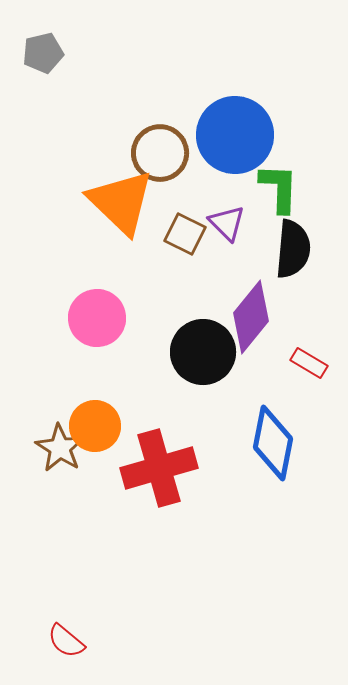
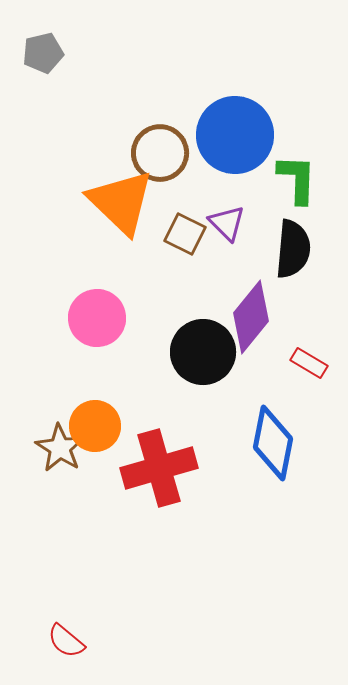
green L-shape: moved 18 px right, 9 px up
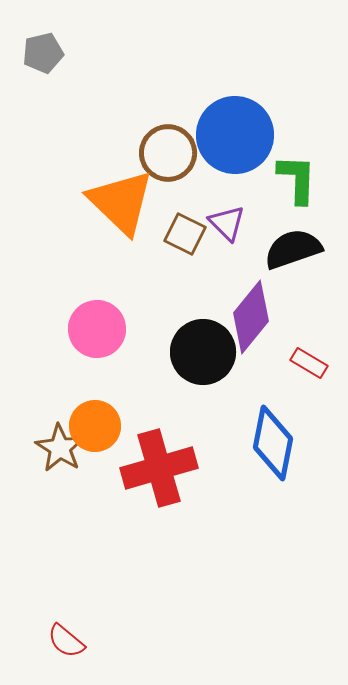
brown circle: moved 8 px right
black semicircle: rotated 114 degrees counterclockwise
pink circle: moved 11 px down
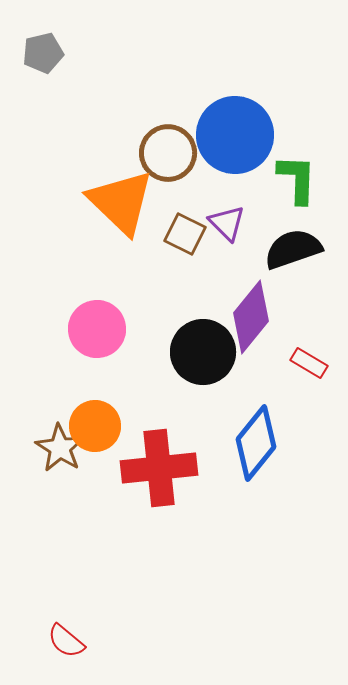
blue diamond: moved 17 px left; rotated 28 degrees clockwise
red cross: rotated 10 degrees clockwise
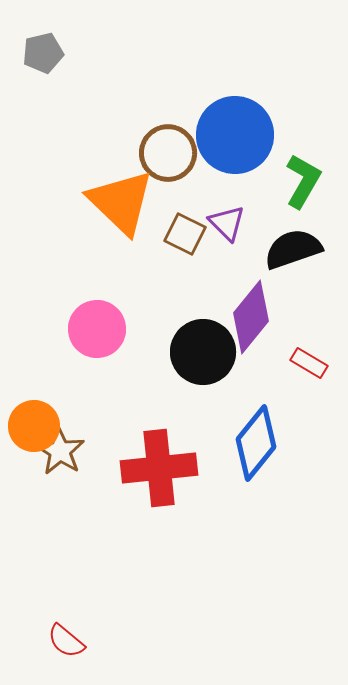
green L-shape: moved 6 px right, 2 px down; rotated 28 degrees clockwise
orange circle: moved 61 px left
brown star: moved 3 px down
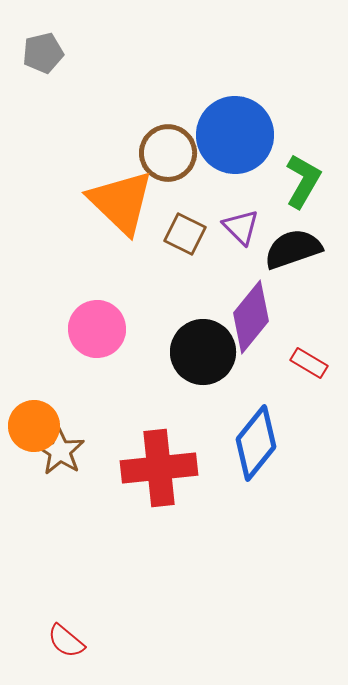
purple triangle: moved 14 px right, 4 px down
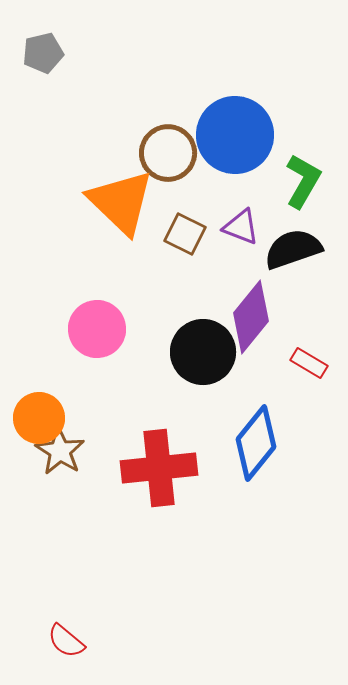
purple triangle: rotated 24 degrees counterclockwise
orange circle: moved 5 px right, 8 px up
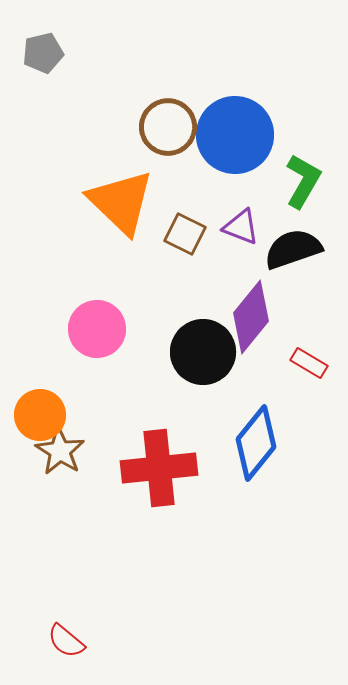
brown circle: moved 26 px up
orange circle: moved 1 px right, 3 px up
